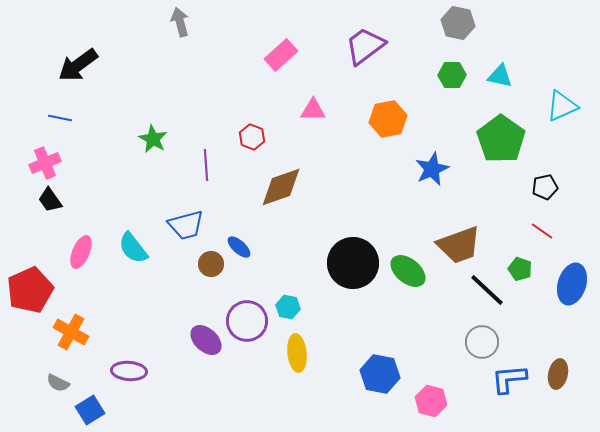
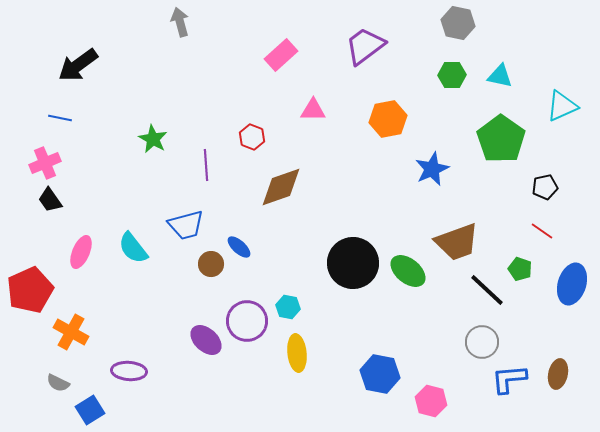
brown trapezoid at (459, 245): moved 2 px left, 3 px up
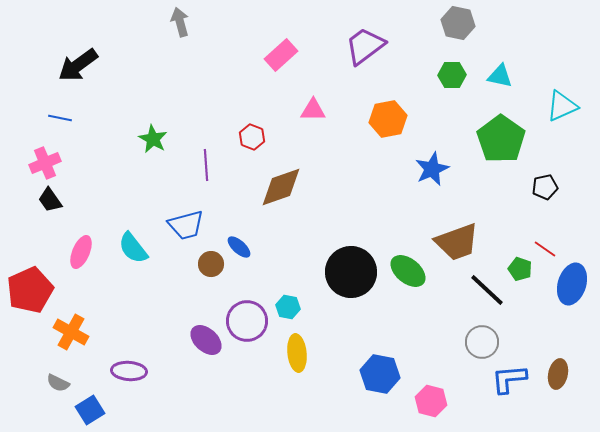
red line at (542, 231): moved 3 px right, 18 px down
black circle at (353, 263): moved 2 px left, 9 px down
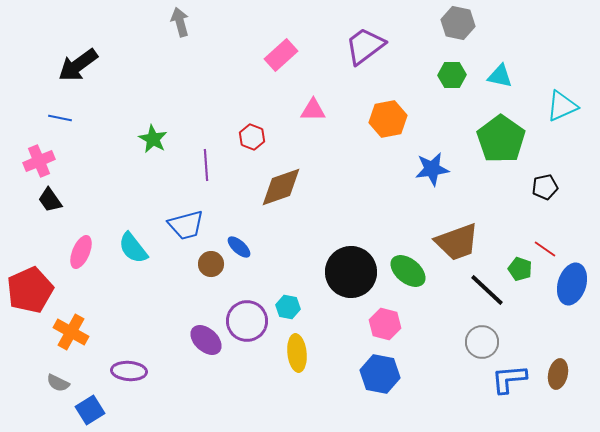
pink cross at (45, 163): moved 6 px left, 2 px up
blue star at (432, 169): rotated 16 degrees clockwise
pink hexagon at (431, 401): moved 46 px left, 77 px up
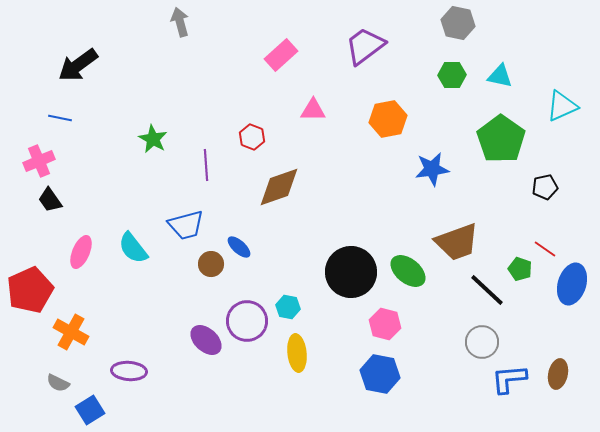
brown diamond at (281, 187): moved 2 px left
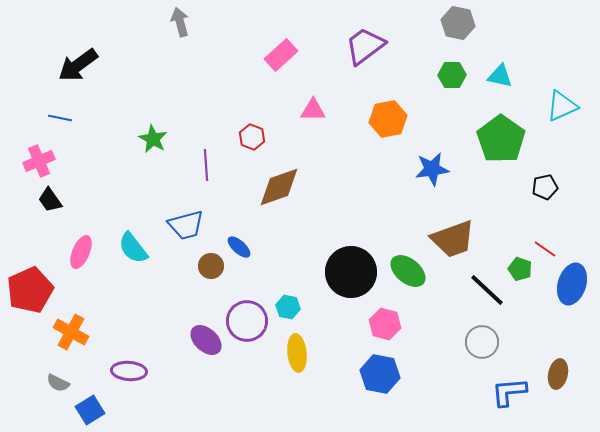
brown trapezoid at (457, 242): moved 4 px left, 3 px up
brown circle at (211, 264): moved 2 px down
blue L-shape at (509, 379): moved 13 px down
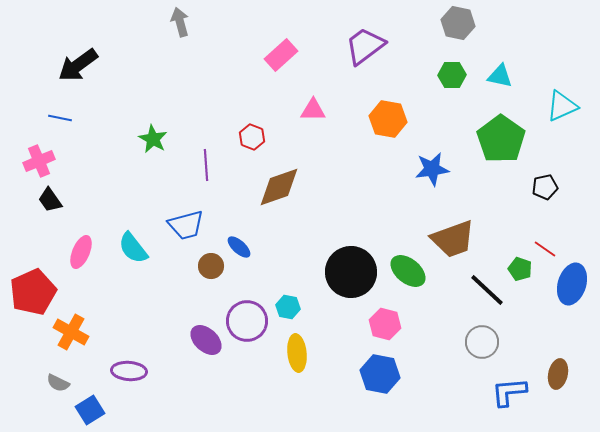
orange hexagon at (388, 119): rotated 21 degrees clockwise
red pentagon at (30, 290): moved 3 px right, 2 px down
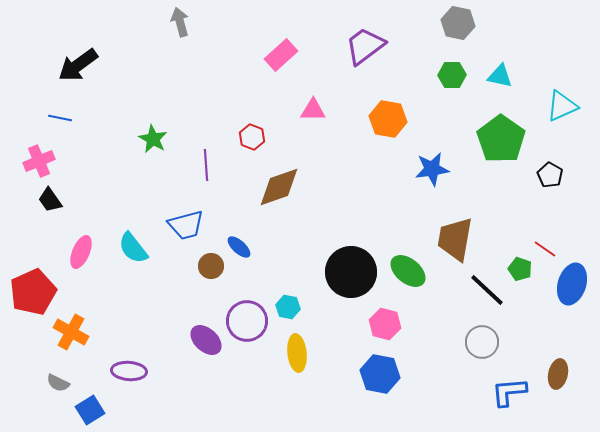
black pentagon at (545, 187): moved 5 px right, 12 px up; rotated 30 degrees counterclockwise
brown trapezoid at (453, 239): moved 2 px right; rotated 120 degrees clockwise
